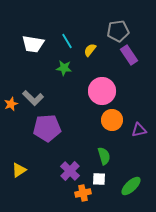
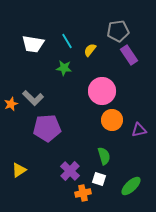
white square: rotated 16 degrees clockwise
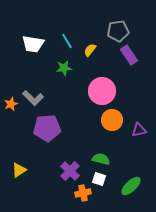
green star: rotated 14 degrees counterclockwise
green semicircle: moved 3 px left, 3 px down; rotated 60 degrees counterclockwise
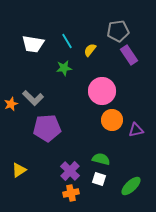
purple triangle: moved 3 px left
orange cross: moved 12 px left
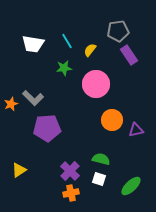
pink circle: moved 6 px left, 7 px up
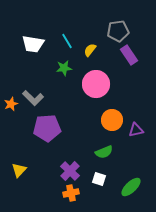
green semicircle: moved 3 px right, 7 px up; rotated 144 degrees clockwise
yellow triangle: rotated 14 degrees counterclockwise
green ellipse: moved 1 px down
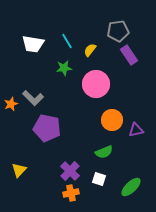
purple pentagon: rotated 16 degrees clockwise
